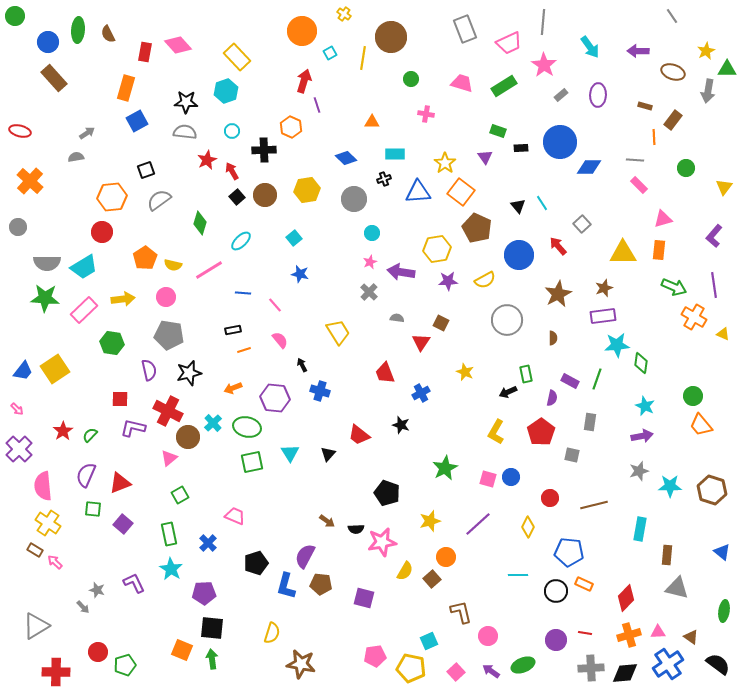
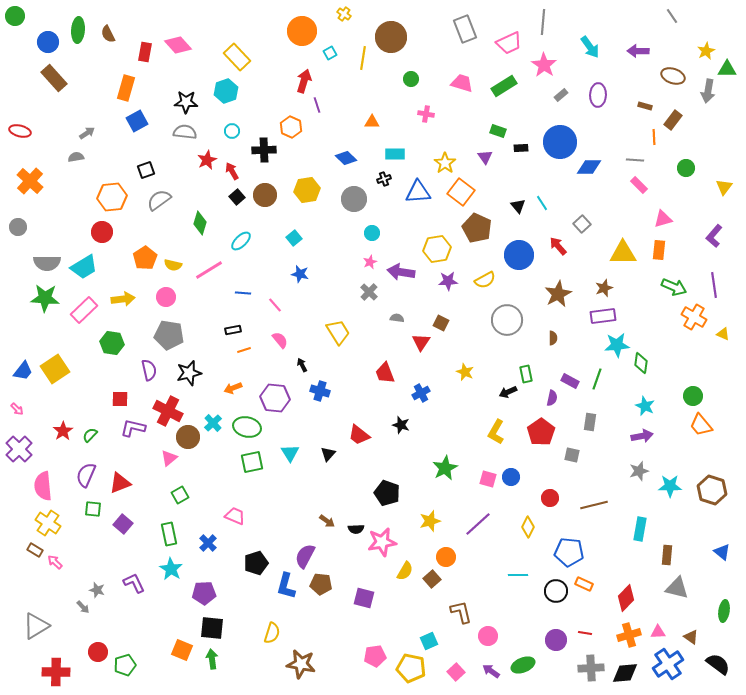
brown ellipse at (673, 72): moved 4 px down
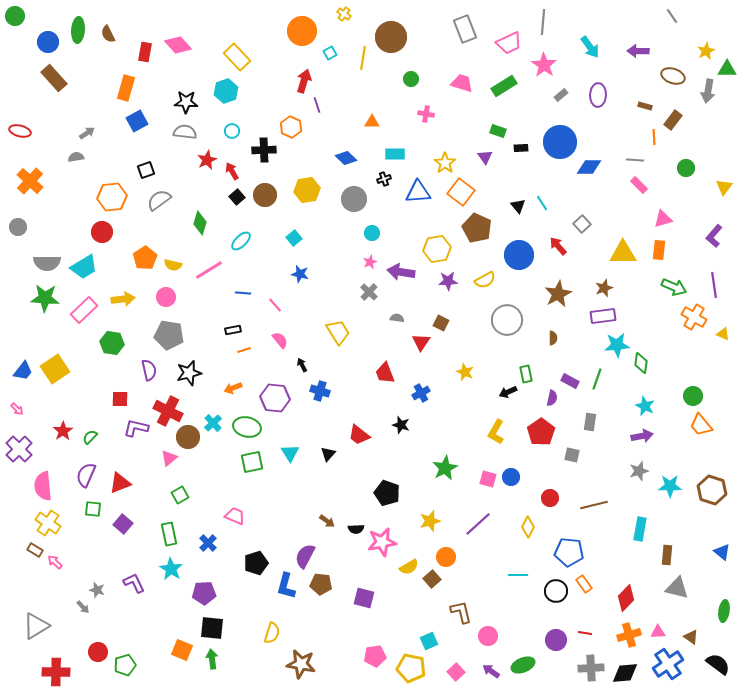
purple L-shape at (133, 428): moved 3 px right
green semicircle at (90, 435): moved 2 px down
yellow semicircle at (405, 571): moved 4 px right, 4 px up; rotated 30 degrees clockwise
orange rectangle at (584, 584): rotated 30 degrees clockwise
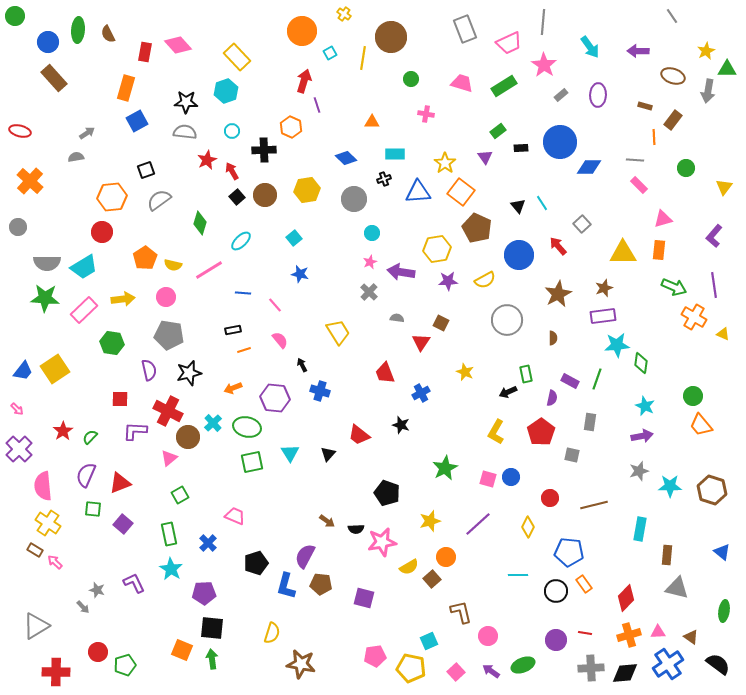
green rectangle at (498, 131): rotated 56 degrees counterclockwise
purple L-shape at (136, 428): moved 1 px left, 3 px down; rotated 10 degrees counterclockwise
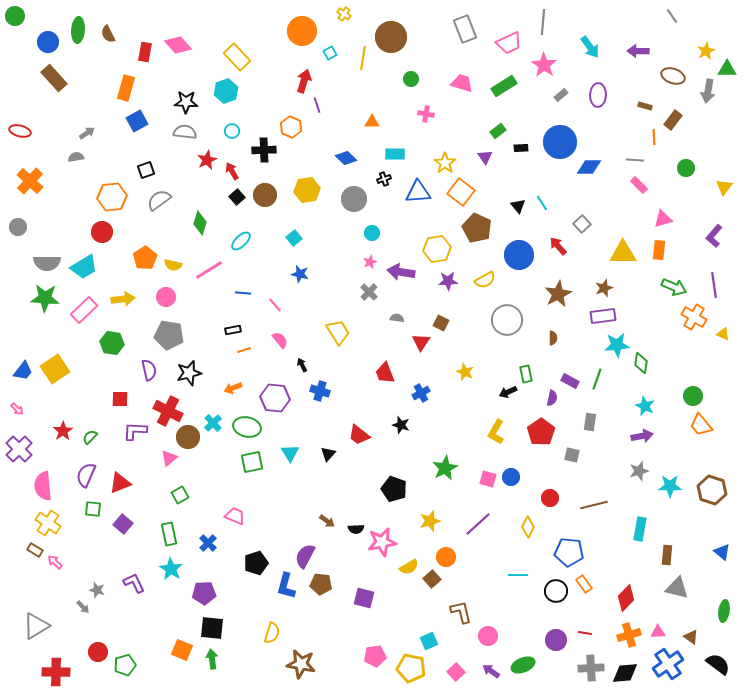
black pentagon at (387, 493): moved 7 px right, 4 px up
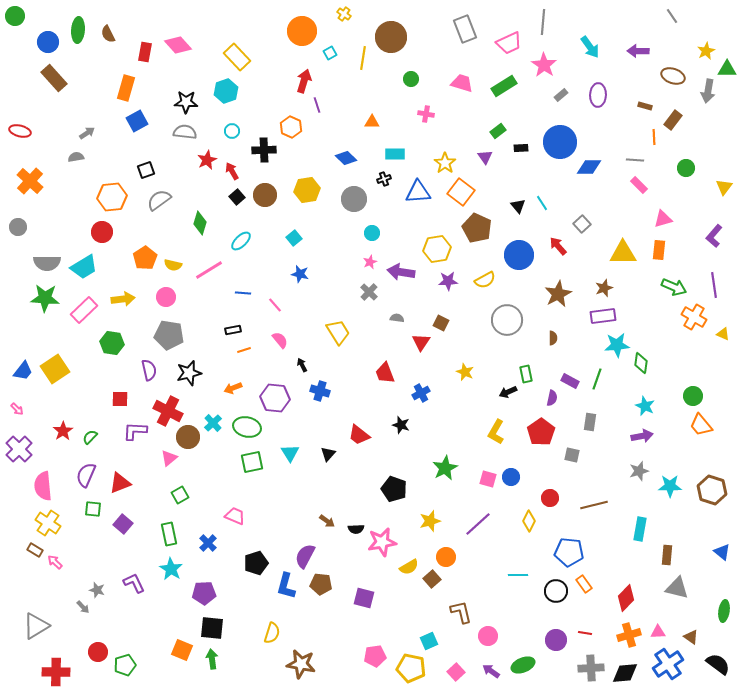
yellow diamond at (528, 527): moved 1 px right, 6 px up
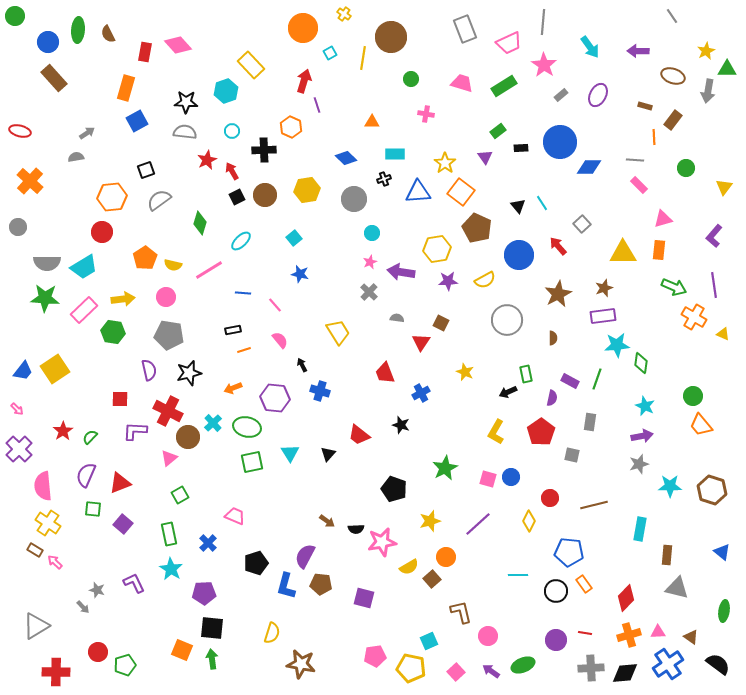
orange circle at (302, 31): moved 1 px right, 3 px up
yellow rectangle at (237, 57): moved 14 px right, 8 px down
purple ellipse at (598, 95): rotated 25 degrees clockwise
black square at (237, 197): rotated 14 degrees clockwise
green hexagon at (112, 343): moved 1 px right, 11 px up
gray star at (639, 471): moved 7 px up
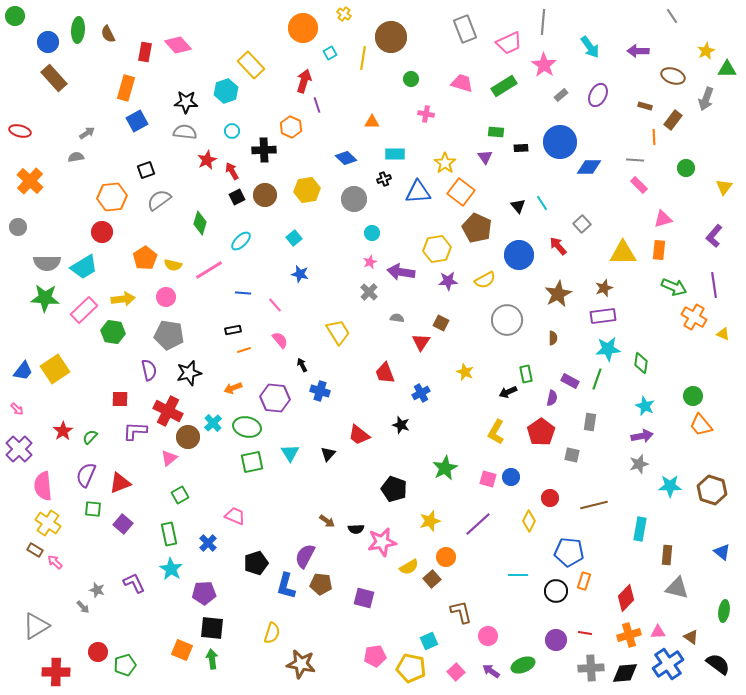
gray arrow at (708, 91): moved 2 px left, 8 px down; rotated 10 degrees clockwise
green rectangle at (498, 131): moved 2 px left, 1 px down; rotated 42 degrees clockwise
cyan star at (617, 345): moved 9 px left, 4 px down
orange rectangle at (584, 584): moved 3 px up; rotated 54 degrees clockwise
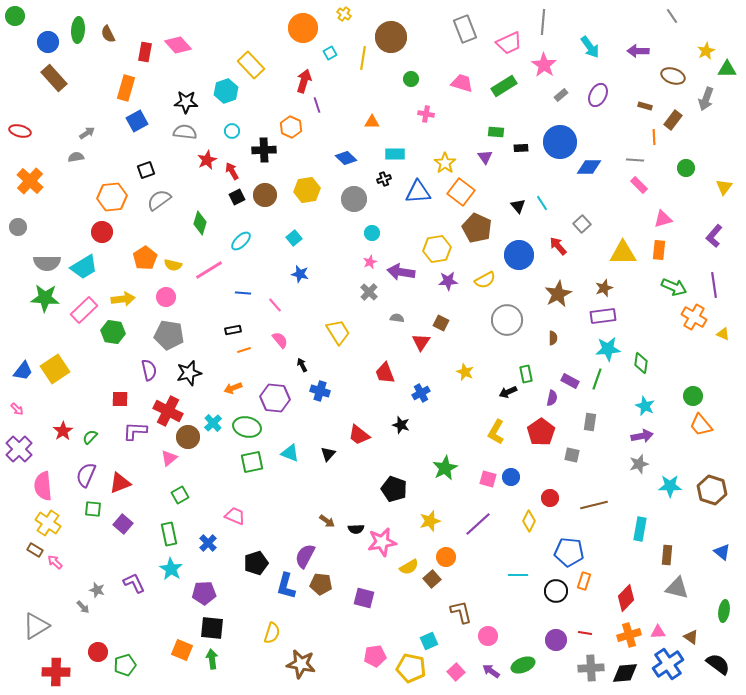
cyan triangle at (290, 453): rotated 36 degrees counterclockwise
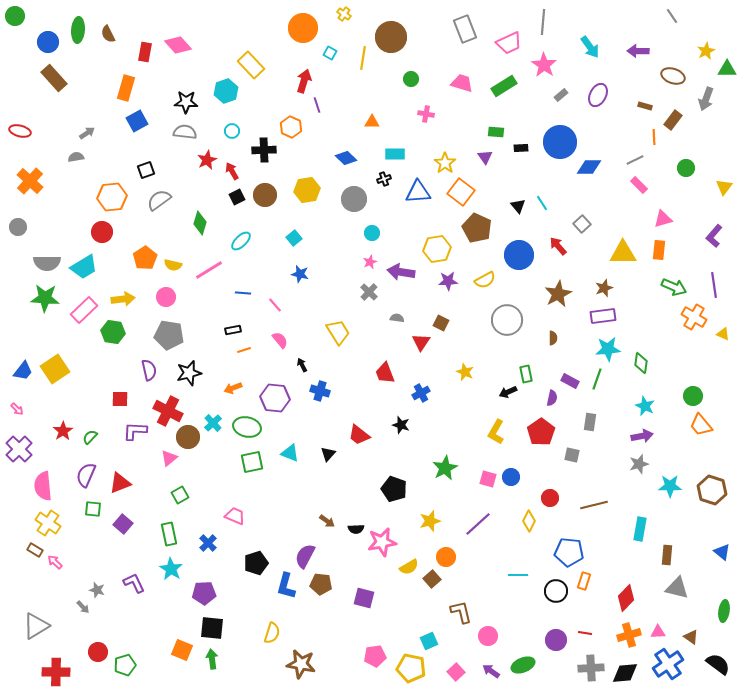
cyan square at (330, 53): rotated 32 degrees counterclockwise
gray line at (635, 160): rotated 30 degrees counterclockwise
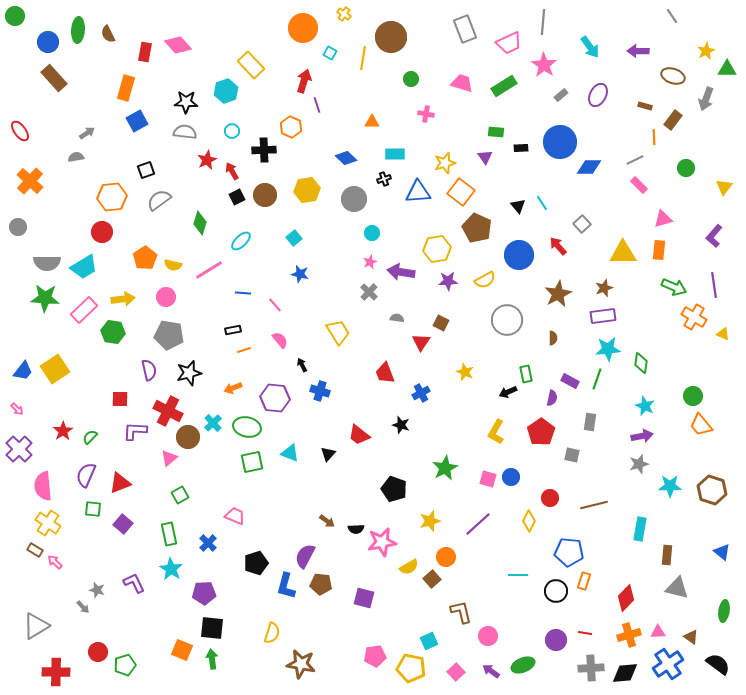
red ellipse at (20, 131): rotated 40 degrees clockwise
yellow star at (445, 163): rotated 20 degrees clockwise
